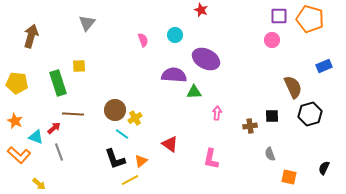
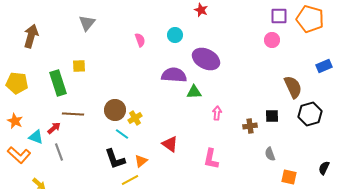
pink semicircle: moved 3 px left
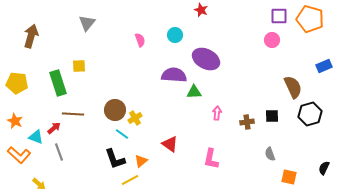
brown cross: moved 3 px left, 4 px up
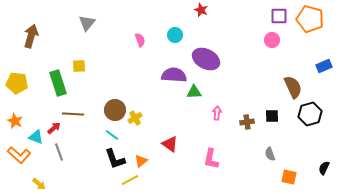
cyan line: moved 10 px left, 1 px down
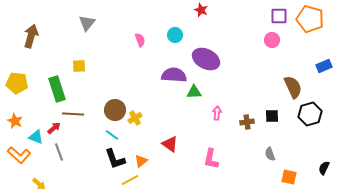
green rectangle: moved 1 px left, 6 px down
